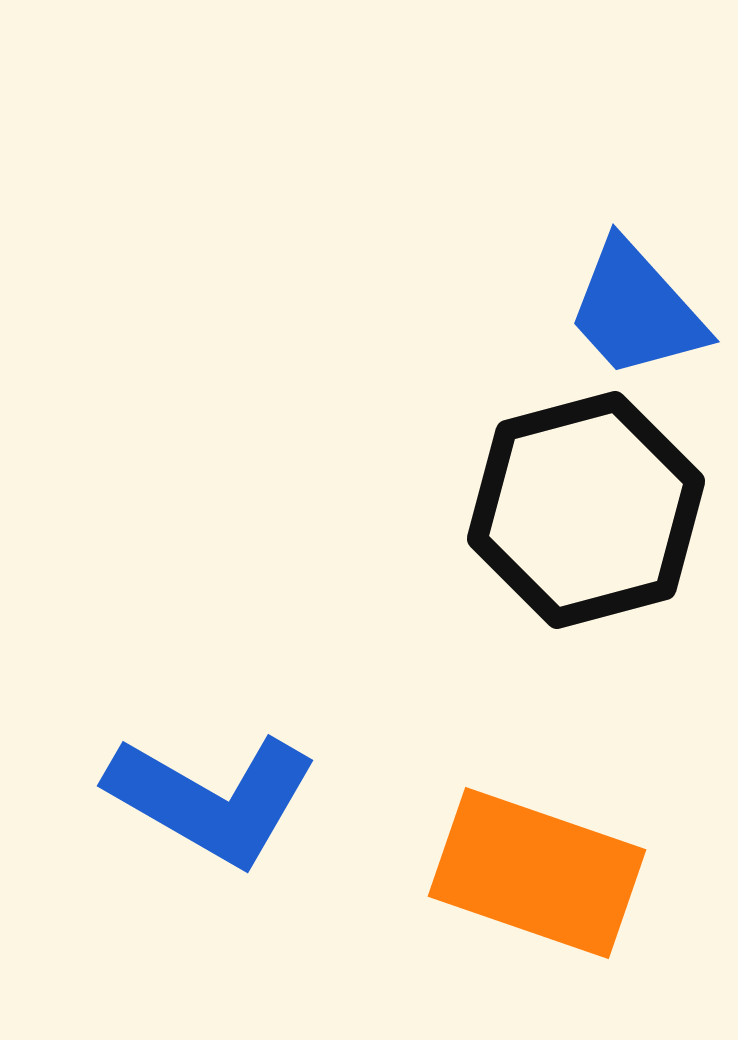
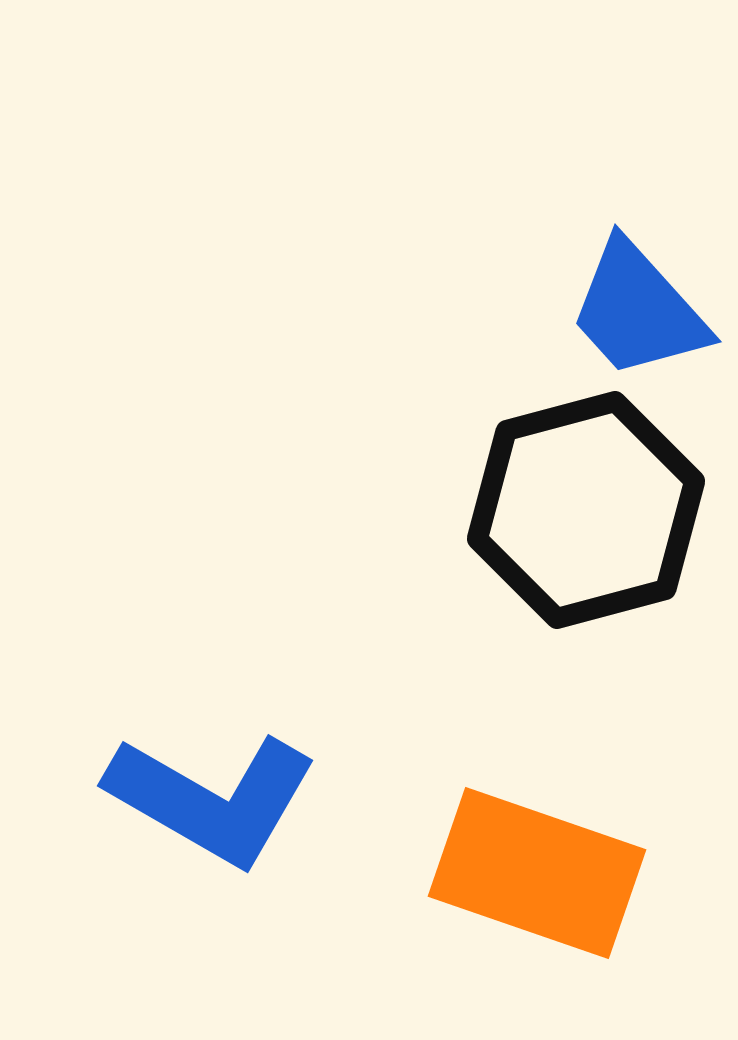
blue trapezoid: moved 2 px right
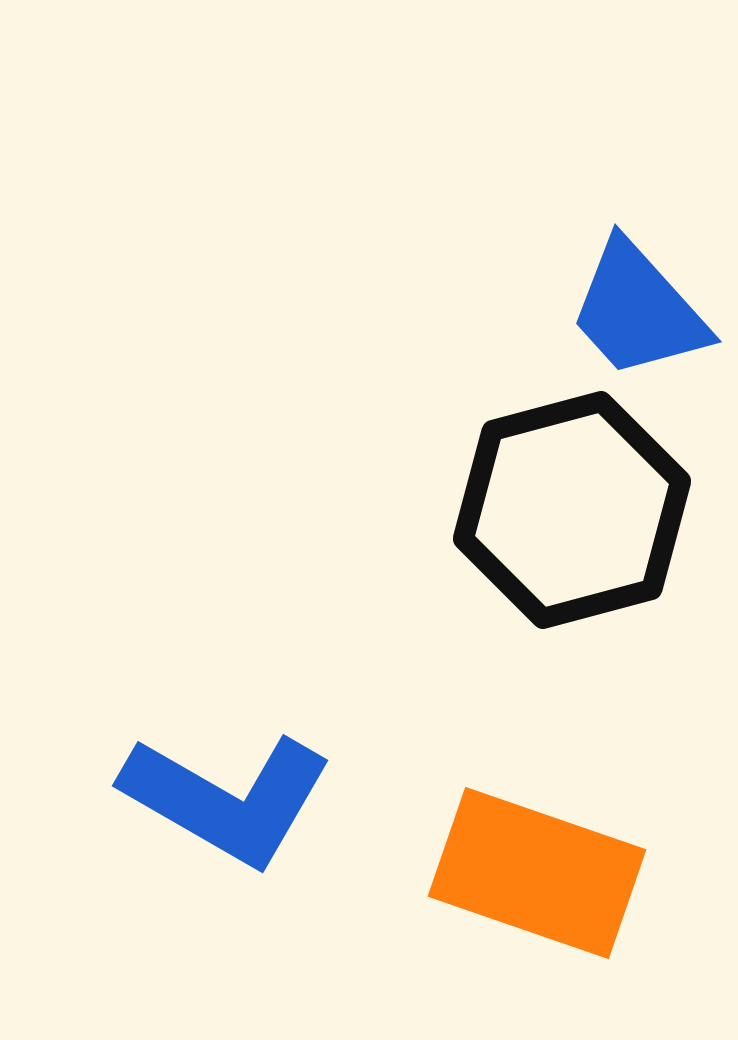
black hexagon: moved 14 px left
blue L-shape: moved 15 px right
